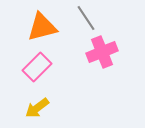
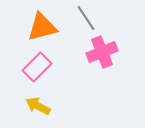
yellow arrow: moved 1 px right, 2 px up; rotated 65 degrees clockwise
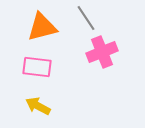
pink rectangle: rotated 52 degrees clockwise
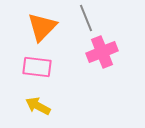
gray line: rotated 12 degrees clockwise
orange triangle: rotated 32 degrees counterclockwise
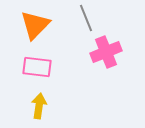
orange triangle: moved 7 px left, 2 px up
pink cross: moved 4 px right
yellow arrow: moved 1 px right; rotated 70 degrees clockwise
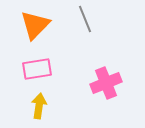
gray line: moved 1 px left, 1 px down
pink cross: moved 31 px down
pink rectangle: moved 2 px down; rotated 16 degrees counterclockwise
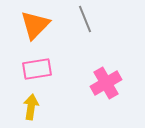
pink cross: rotated 8 degrees counterclockwise
yellow arrow: moved 8 px left, 1 px down
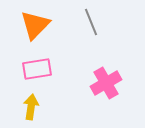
gray line: moved 6 px right, 3 px down
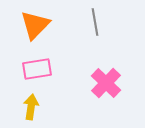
gray line: moved 4 px right; rotated 12 degrees clockwise
pink cross: rotated 16 degrees counterclockwise
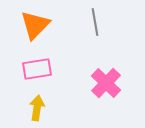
yellow arrow: moved 6 px right, 1 px down
